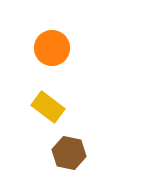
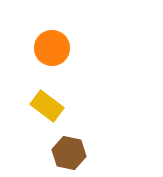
yellow rectangle: moved 1 px left, 1 px up
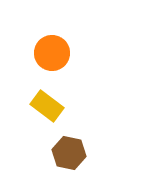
orange circle: moved 5 px down
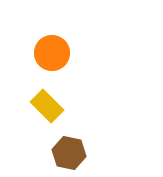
yellow rectangle: rotated 8 degrees clockwise
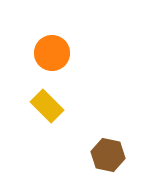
brown hexagon: moved 39 px right, 2 px down
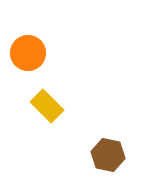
orange circle: moved 24 px left
